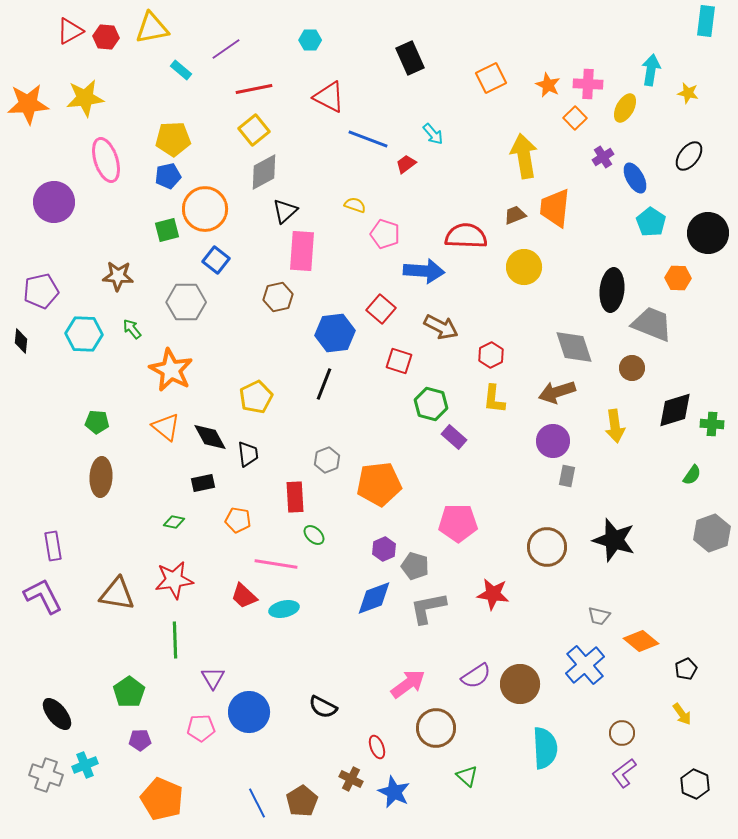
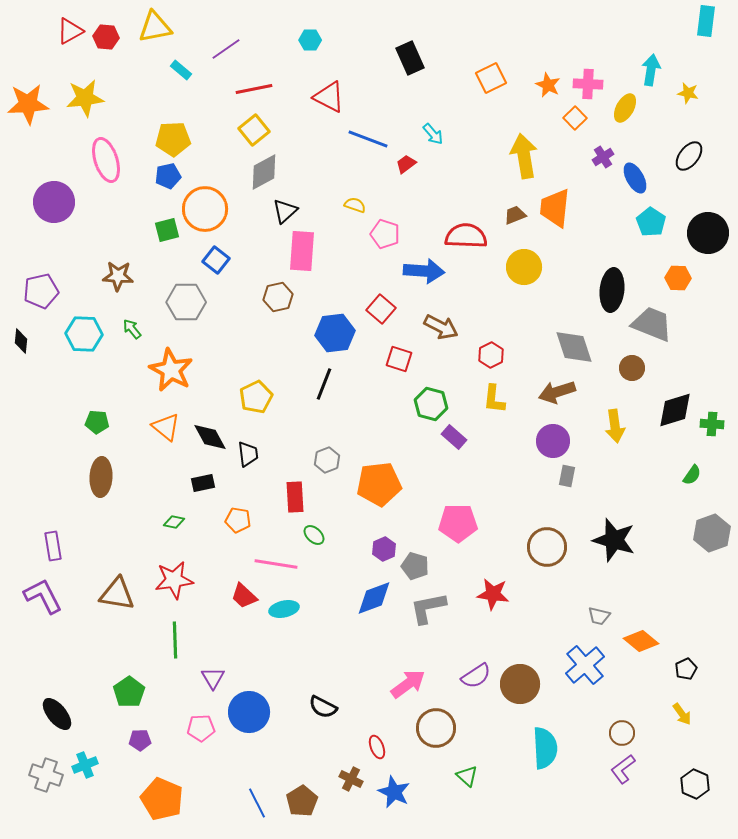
yellow triangle at (152, 28): moved 3 px right, 1 px up
red square at (399, 361): moved 2 px up
purple L-shape at (624, 773): moved 1 px left, 4 px up
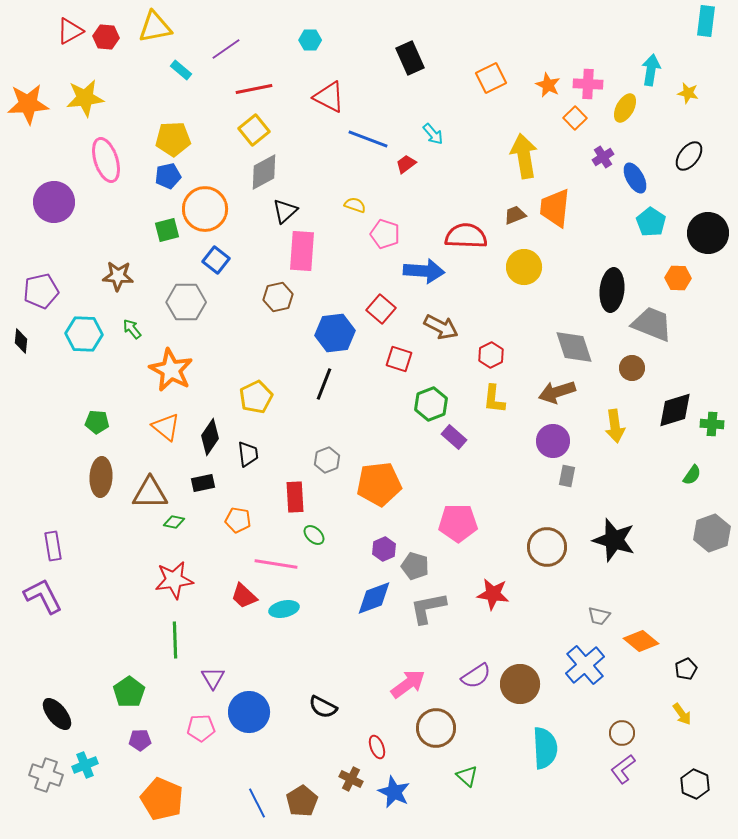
green hexagon at (431, 404): rotated 24 degrees clockwise
black diamond at (210, 437): rotated 63 degrees clockwise
brown triangle at (117, 594): moved 33 px right, 101 px up; rotated 9 degrees counterclockwise
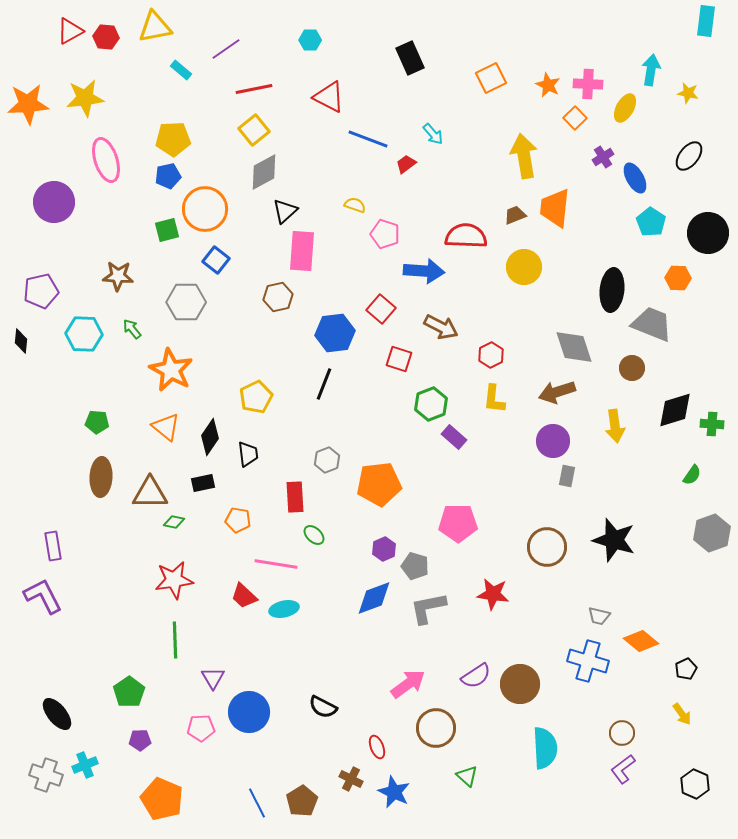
blue cross at (585, 665): moved 3 px right, 4 px up; rotated 33 degrees counterclockwise
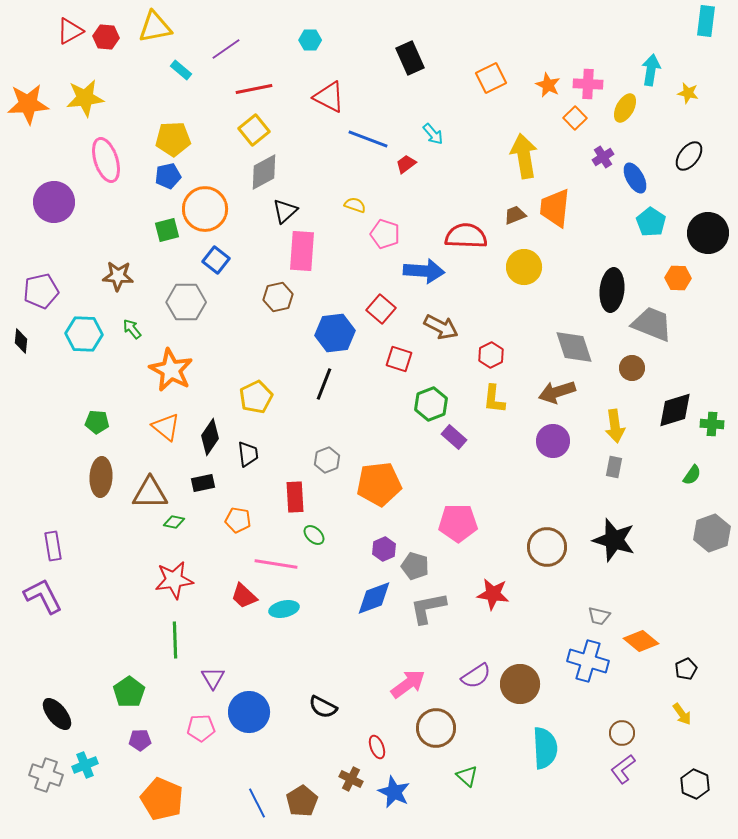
gray rectangle at (567, 476): moved 47 px right, 9 px up
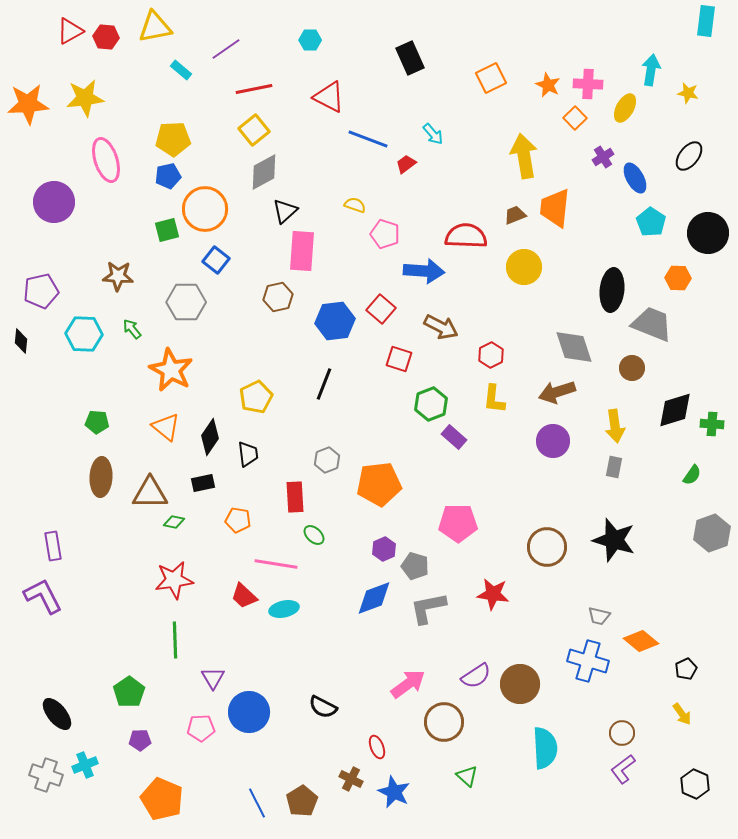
blue hexagon at (335, 333): moved 12 px up
brown circle at (436, 728): moved 8 px right, 6 px up
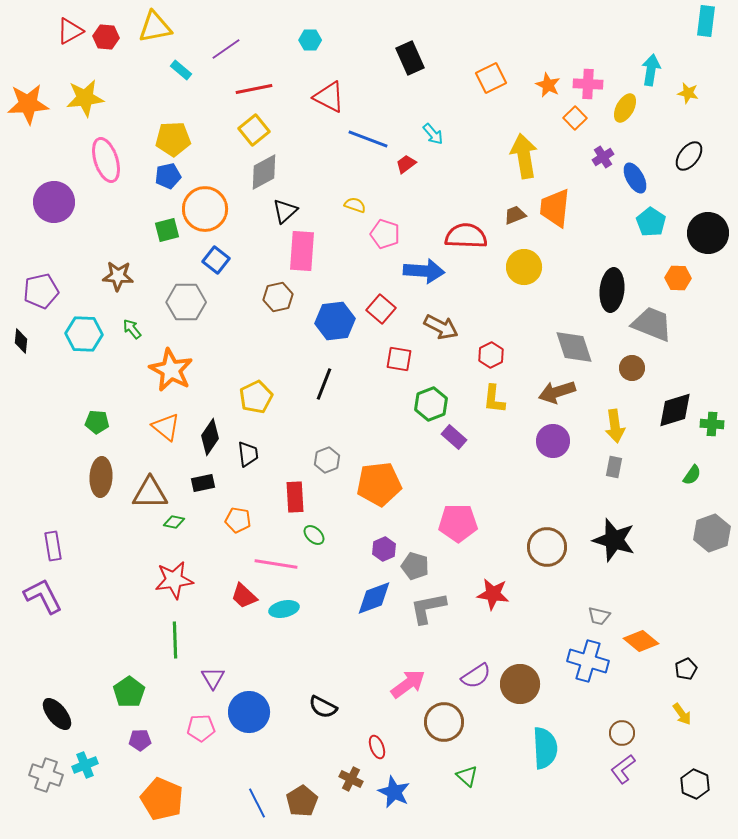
red square at (399, 359): rotated 8 degrees counterclockwise
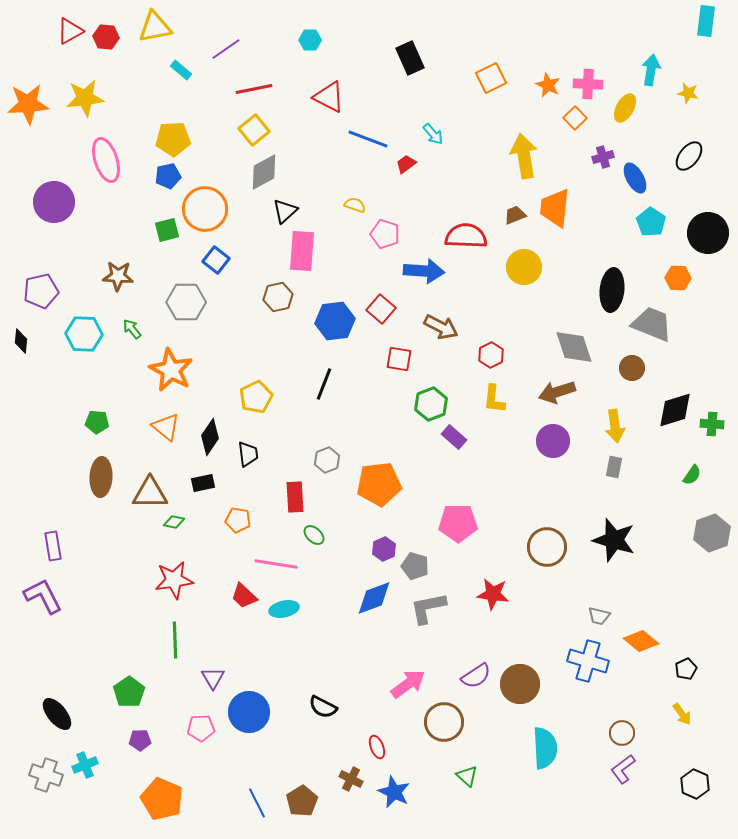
purple cross at (603, 157): rotated 15 degrees clockwise
